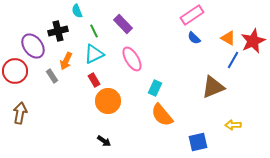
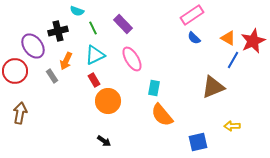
cyan semicircle: rotated 48 degrees counterclockwise
green line: moved 1 px left, 3 px up
cyan triangle: moved 1 px right, 1 px down
cyan rectangle: moved 1 px left; rotated 14 degrees counterclockwise
yellow arrow: moved 1 px left, 1 px down
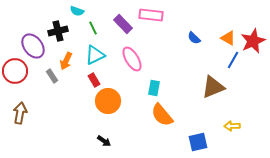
pink rectangle: moved 41 px left; rotated 40 degrees clockwise
